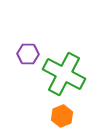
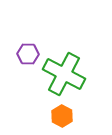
orange hexagon: rotated 10 degrees counterclockwise
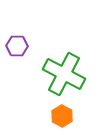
purple hexagon: moved 11 px left, 8 px up
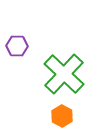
green cross: rotated 15 degrees clockwise
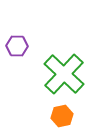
orange hexagon: rotated 20 degrees clockwise
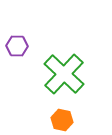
orange hexagon: moved 4 px down; rotated 25 degrees clockwise
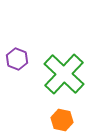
purple hexagon: moved 13 px down; rotated 20 degrees clockwise
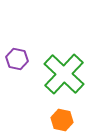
purple hexagon: rotated 10 degrees counterclockwise
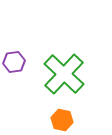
purple hexagon: moved 3 px left, 3 px down; rotated 20 degrees counterclockwise
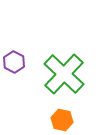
purple hexagon: rotated 25 degrees counterclockwise
